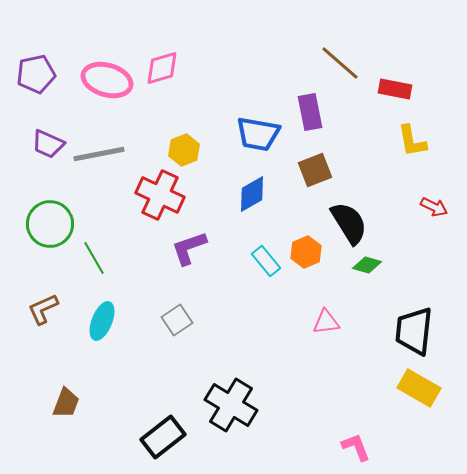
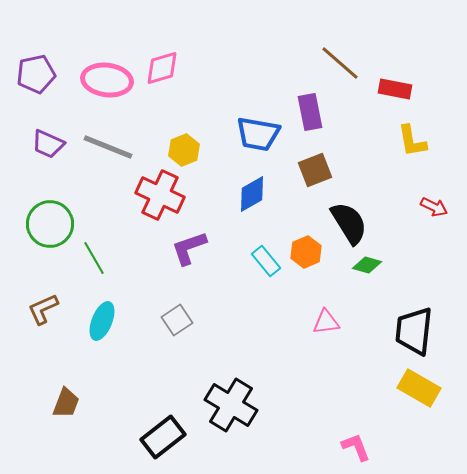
pink ellipse: rotated 9 degrees counterclockwise
gray line: moved 9 px right, 7 px up; rotated 33 degrees clockwise
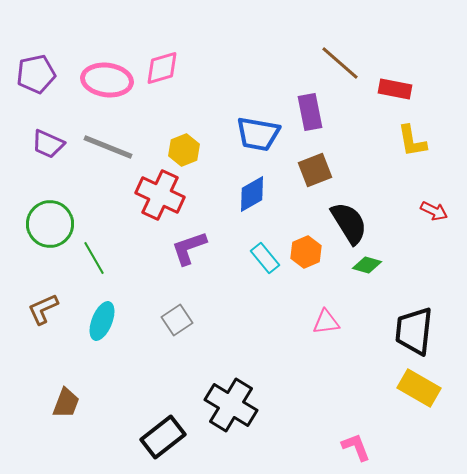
red arrow: moved 4 px down
cyan rectangle: moved 1 px left, 3 px up
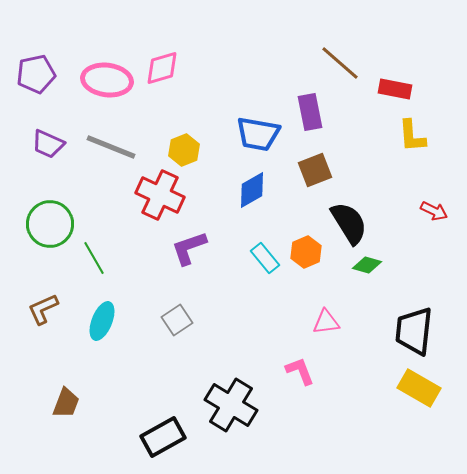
yellow L-shape: moved 5 px up; rotated 6 degrees clockwise
gray line: moved 3 px right
blue diamond: moved 4 px up
black rectangle: rotated 9 degrees clockwise
pink L-shape: moved 56 px left, 76 px up
